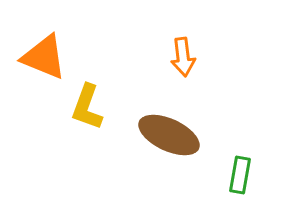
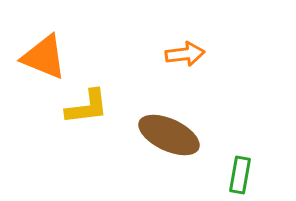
orange arrow: moved 2 px right, 3 px up; rotated 90 degrees counterclockwise
yellow L-shape: rotated 117 degrees counterclockwise
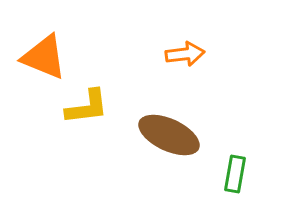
green rectangle: moved 5 px left, 1 px up
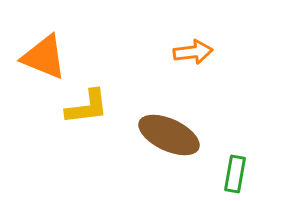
orange arrow: moved 8 px right, 2 px up
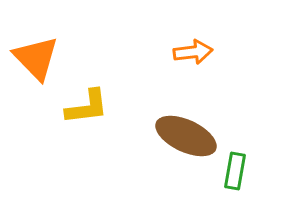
orange triangle: moved 8 px left, 1 px down; rotated 24 degrees clockwise
brown ellipse: moved 17 px right, 1 px down
green rectangle: moved 3 px up
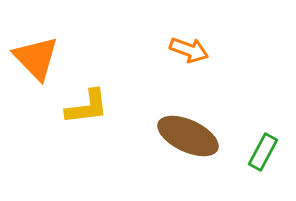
orange arrow: moved 4 px left, 2 px up; rotated 27 degrees clockwise
brown ellipse: moved 2 px right
green rectangle: moved 28 px right, 19 px up; rotated 18 degrees clockwise
